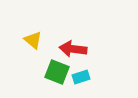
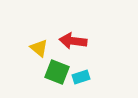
yellow triangle: moved 6 px right, 8 px down
red arrow: moved 8 px up
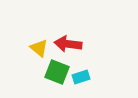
red arrow: moved 5 px left, 3 px down
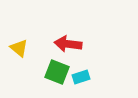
yellow triangle: moved 20 px left
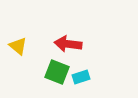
yellow triangle: moved 1 px left, 2 px up
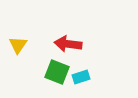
yellow triangle: moved 1 px up; rotated 24 degrees clockwise
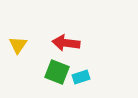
red arrow: moved 2 px left, 1 px up
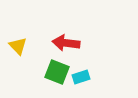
yellow triangle: moved 1 px down; rotated 18 degrees counterclockwise
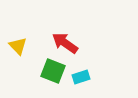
red arrow: moved 1 px left; rotated 28 degrees clockwise
green square: moved 4 px left, 1 px up
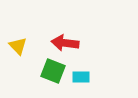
red arrow: rotated 28 degrees counterclockwise
cyan rectangle: rotated 18 degrees clockwise
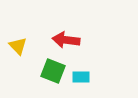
red arrow: moved 1 px right, 3 px up
